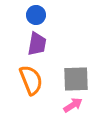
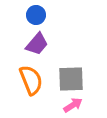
purple trapezoid: rotated 30 degrees clockwise
gray square: moved 5 px left
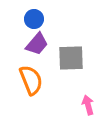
blue circle: moved 2 px left, 4 px down
gray square: moved 21 px up
pink arrow: moved 15 px right; rotated 72 degrees counterclockwise
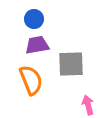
purple trapezoid: moved 1 px down; rotated 140 degrees counterclockwise
gray square: moved 6 px down
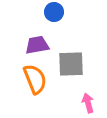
blue circle: moved 20 px right, 7 px up
orange semicircle: moved 4 px right, 1 px up
pink arrow: moved 2 px up
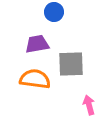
purple trapezoid: moved 1 px up
orange semicircle: rotated 60 degrees counterclockwise
pink arrow: moved 1 px right, 2 px down
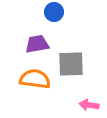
pink arrow: rotated 66 degrees counterclockwise
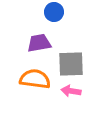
purple trapezoid: moved 2 px right, 1 px up
pink arrow: moved 18 px left, 14 px up
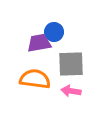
blue circle: moved 20 px down
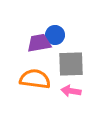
blue circle: moved 1 px right, 3 px down
